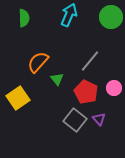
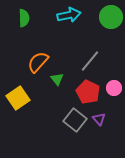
cyan arrow: rotated 55 degrees clockwise
red pentagon: moved 2 px right
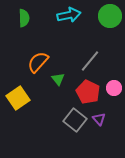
green circle: moved 1 px left, 1 px up
green triangle: moved 1 px right
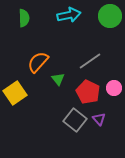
gray line: rotated 15 degrees clockwise
yellow square: moved 3 px left, 5 px up
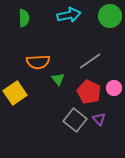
orange semicircle: rotated 135 degrees counterclockwise
red pentagon: moved 1 px right
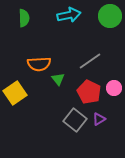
orange semicircle: moved 1 px right, 2 px down
purple triangle: rotated 40 degrees clockwise
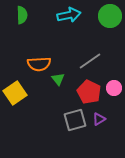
green semicircle: moved 2 px left, 3 px up
gray square: rotated 35 degrees clockwise
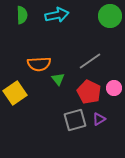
cyan arrow: moved 12 px left
